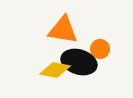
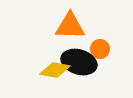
orange triangle: moved 7 px right, 4 px up; rotated 8 degrees counterclockwise
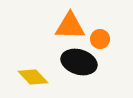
orange circle: moved 10 px up
yellow diamond: moved 22 px left, 7 px down; rotated 36 degrees clockwise
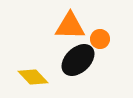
black ellipse: moved 1 px left, 2 px up; rotated 60 degrees counterclockwise
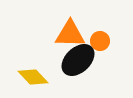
orange triangle: moved 8 px down
orange circle: moved 2 px down
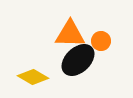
orange circle: moved 1 px right
yellow diamond: rotated 16 degrees counterclockwise
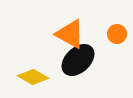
orange triangle: rotated 28 degrees clockwise
orange circle: moved 16 px right, 7 px up
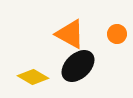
black ellipse: moved 6 px down
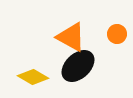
orange triangle: moved 1 px right, 3 px down
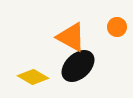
orange circle: moved 7 px up
